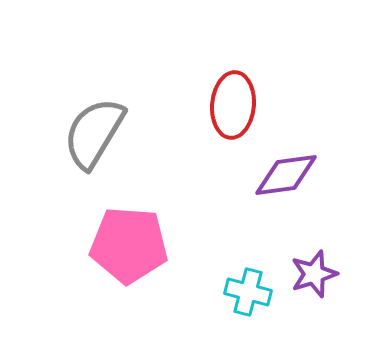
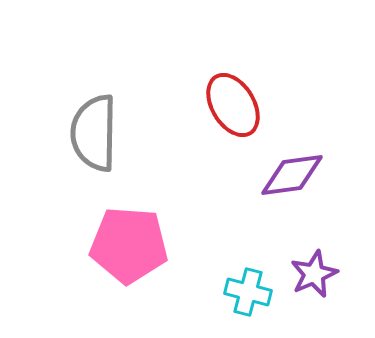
red ellipse: rotated 36 degrees counterclockwise
gray semicircle: rotated 30 degrees counterclockwise
purple diamond: moved 6 px right
purple star: rotated 6 degrees counterclockwise
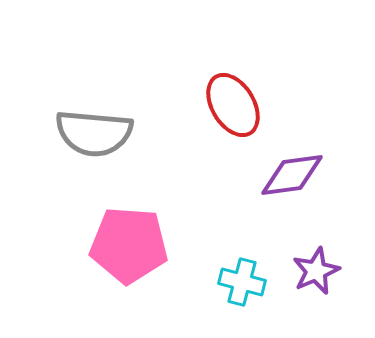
gray semicircle: rotated 86 degrees counterclockwise
purple star: moved 2 px right, 3 px up
cyan cross: moved 6 px left, 10 px up
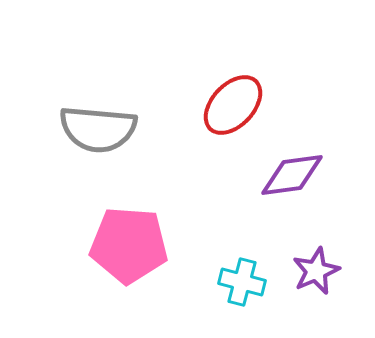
red ellipse: rotated 74 degrees clockwise
gray semicircle: moved 4 px right, 4 px up
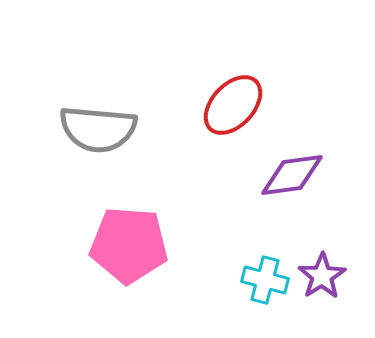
purple star: moved 6 px right, 5 px down; rotated 9 degrees counterclockwise
cyan cross: moved 23 px right, 2 px up
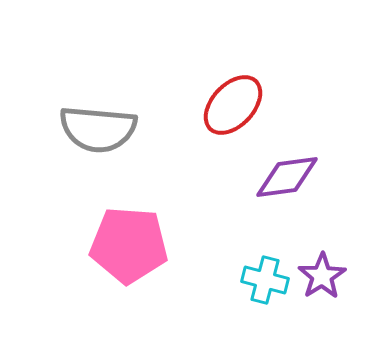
purple diamond: moved 5 px left, 2 px down
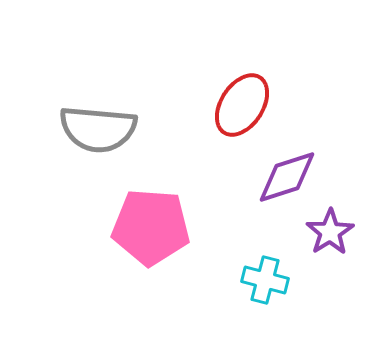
red ellipse: moved 9 px right; rotated 10 degrees counterclockwise
purple diamond: rotated 10 degrees counterclockwise
pink pentagon: moved 22 px right, 18 px up
purple star: moved 8 px right, 44 px up
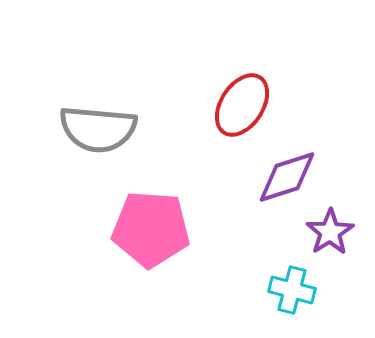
pink pentagon: moved 2 px down
cyan cross: moved 27 px right, 10 px down
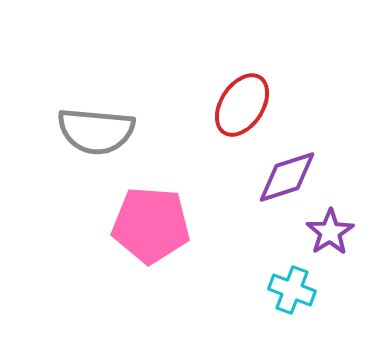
gray semicircle: moved 2 px left, 2 px down
pink pentagon: moved 4 px up
cyan cross: rotated 6 degrees clockwise
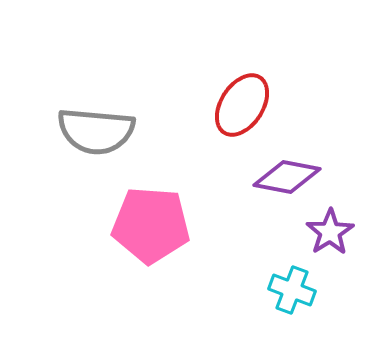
purple diamond: rotated 28 degrees clockwise
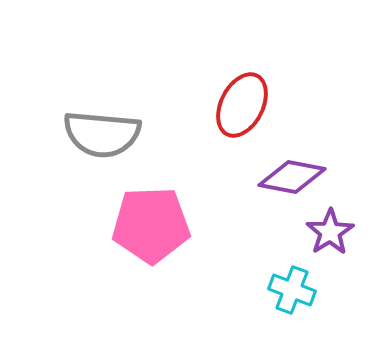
red ellipse: rotated 6 degrees counterclockwise
gray semicircle: moved 6 px right, 3 px down
purple diamond: moved 5 px right
pink pentagon: rotated 6 degrees counterclockwise
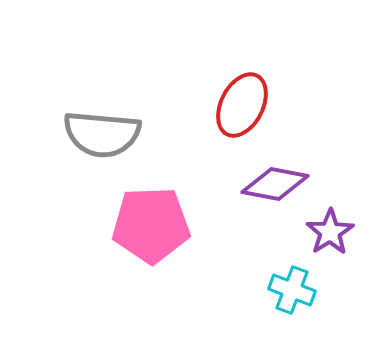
purple diamond: moved 17 px left, 7 px down
